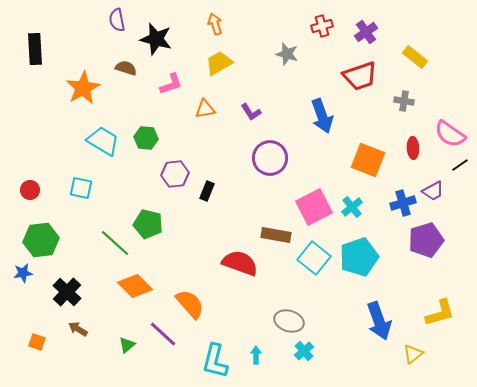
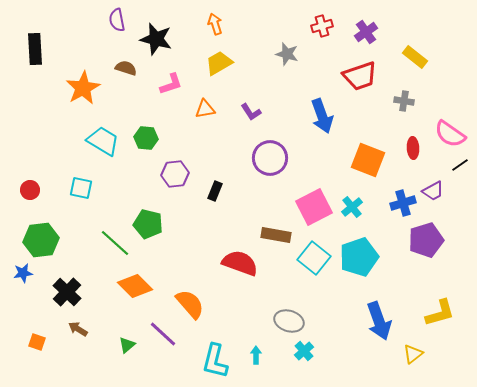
black rectangle at (207, 191): moved 8 px right
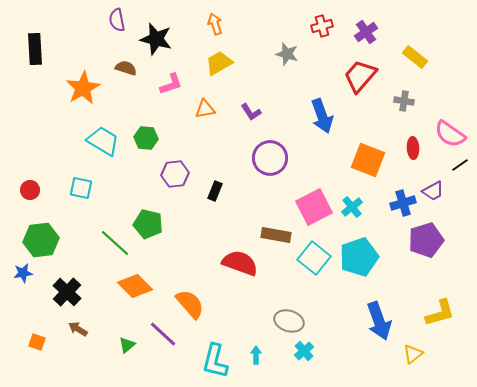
red trapezoid at (360, 76): rotated 150 degrees clockwise
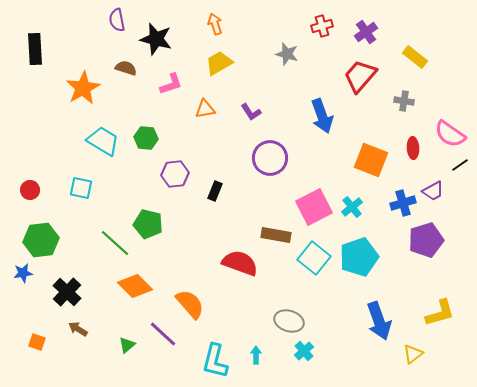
orange square at (368, 160): moved 3 px right
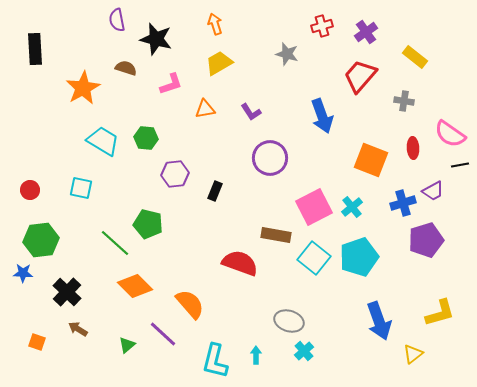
black line at (460, 165): rotated 24 degrees clockwise
blue star at (23, 273): rotated 12 degrees clockwise
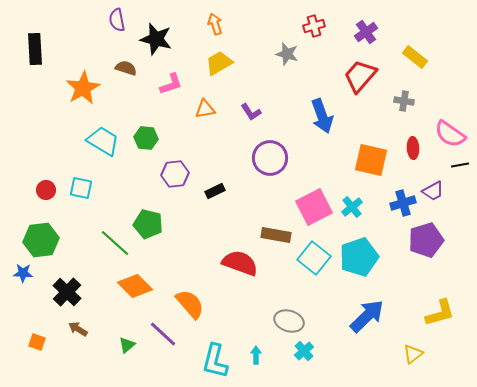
red cross at (322, 26): moved 8 px left
orange square at (371, 160): rotated 8 degrees counterclockwise
red circle at (30, 190): moved 16 px right
black rectangle at (215, 191): rotated 42 degrees clockwise
blue arrow at (379, 321): moved 12 px left, 5 px up; rotated 114 degrees counterclockwise
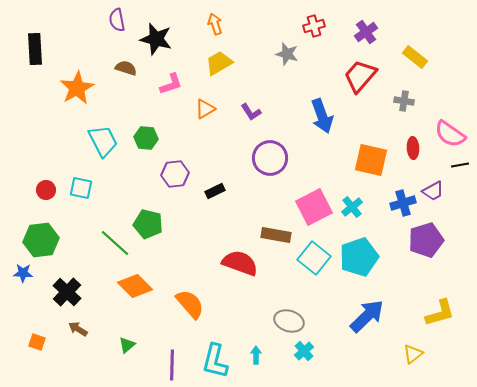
orange star at (83, 88): moved 6 px left
orange triangle at (205, 109): rotated 20 degrees counterclockwise
cyan trapezoid at (103, 141): rotated 32 degrees clockwise
purple line at (163, 334): moved 9 px right, 31 px down; rotated 48 degrees clockwise
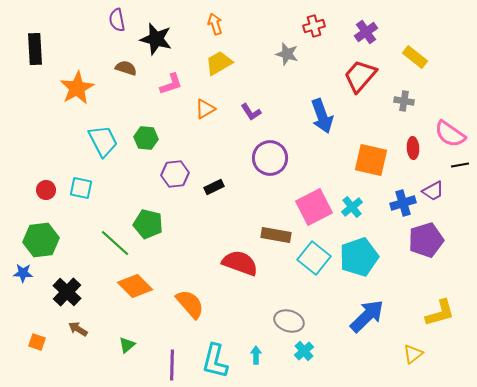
black rectangle at (215, 191): moved 1 px left, 4 px up
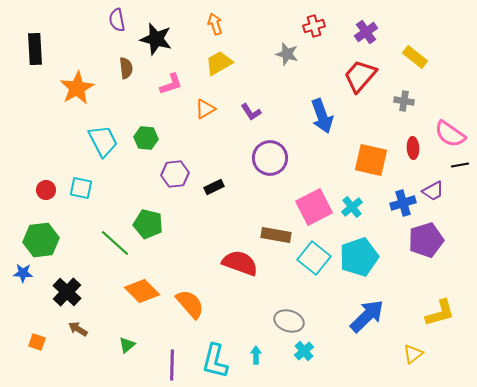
brown semicircle at (126, 68): rotated 65 degrees clockwise
orange diamond at (135, 286): moved 7 px right, 5 px down
